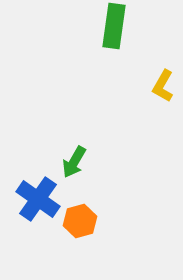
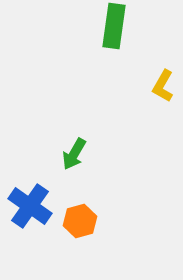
green arrow: moved 8 px up
blue cross: moved 8 px left, 7 px down
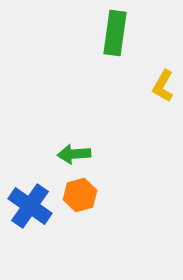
green rectangle: moved 1 px right, 7 px down
green arrow: rotated 56 degrees clockwise
orange hexagon: moved 26 px up
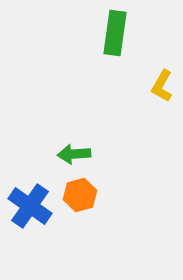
yellow L-shape: moved 1 px left
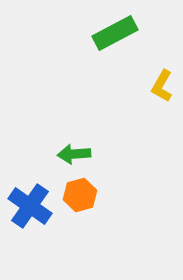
green rectangle: rotated 54 degrees clockwise
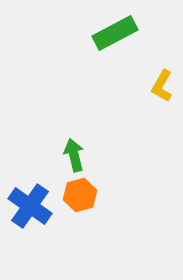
green arrow: moved 1 px down; rotated 80 degrees clockwise
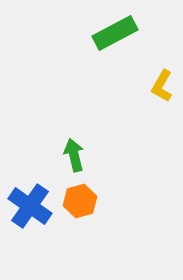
orange hexagon: moved 6 px down
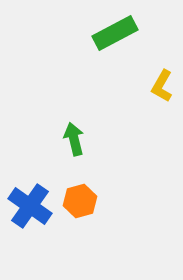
green arrow: moved 16 px up
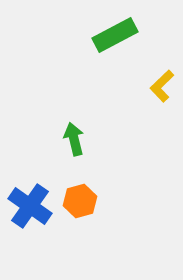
green rectangle: moved 2 px down
yellow L-shape: rotated 16 degrees clockwise
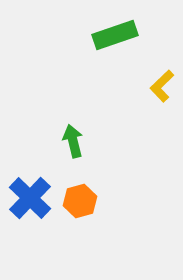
green rectangle: rotated 9 degrees clockwise
green arrow: moved 1 px left, 2 px down
blue cross: moved 8 px up; rotated 9 degrees clockwise
